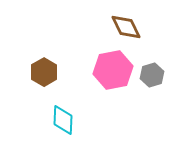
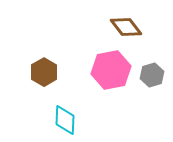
brown diamond: rotated 12 degrees counterclockwise
pink hexagon: moved 2 px left
cyan diamond: moved 2 px right
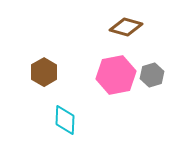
brown diamond: rotated 36 degrees counterclockwise
pink hexagon: moved 5 px right, 5 px down
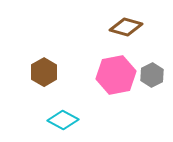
gray hexagon: rotated 10 degrees counterclockwise
cyan diamond: moved 2 px left; rotated 64 degrees counterclockwise
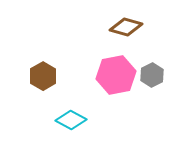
brown hexagon: moved 1 px left, 4 px down
cyan diamond: moved 8 px right
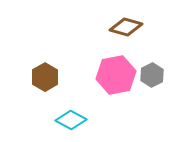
brown hexagon: moved 2 px right, 1 px down
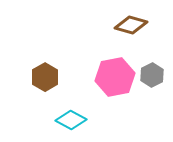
brown diamond: moved 5 px right, 2 px up
pink hexagon: moved 1 px left, 2 px down
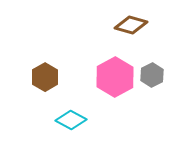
pink hexagon: rotated 18 degrees counterclockwise
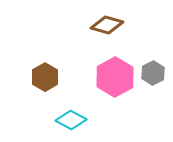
brown diamond: moved 24 px left
gray hexagon: moved 1 px right, 2 px up
